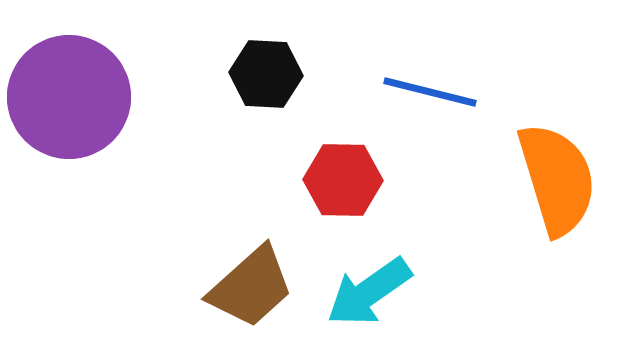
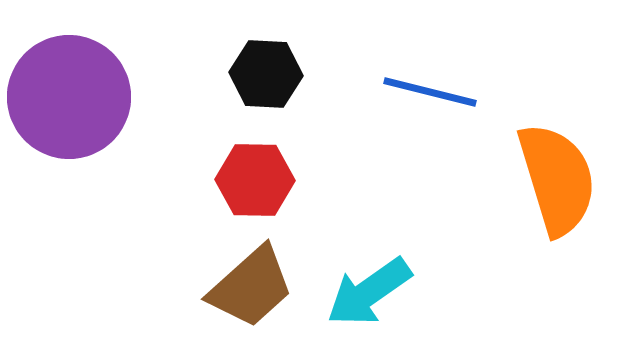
red hexagon: moved 88 px left
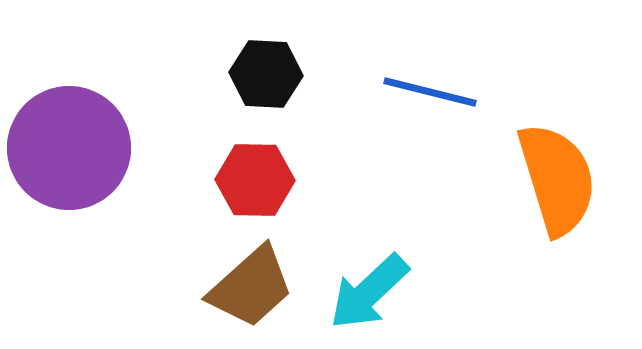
purple circle: moved 51 px down
cyan arrow: rotated 8 degrees counterclockwise
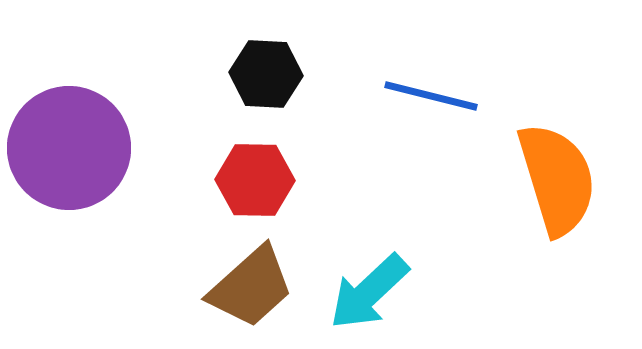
blue line: moved 1 px right, 4 px down
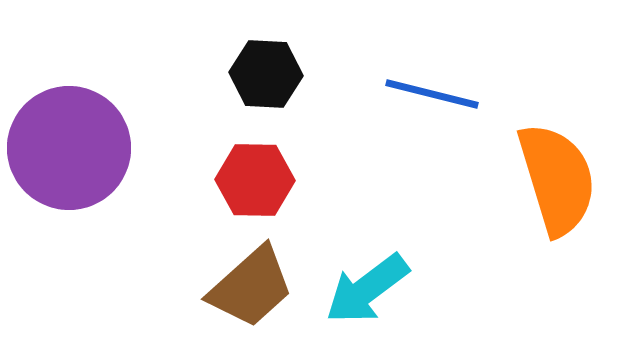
blue line: moved 1 px right, 2 px up
cyan arrow: moved 2 px left, 3 px up; rotated 6 degrees clockwise
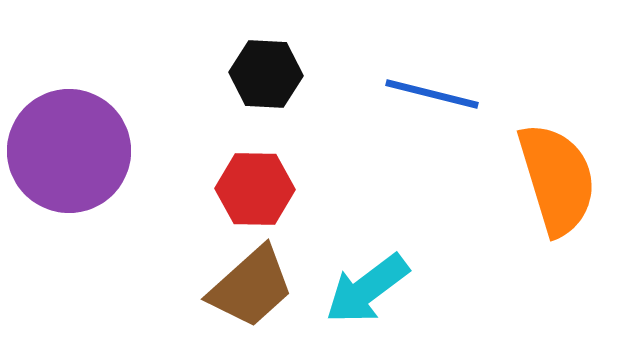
purple circle: moved 3 px down
red hexagon: moved 9 px down
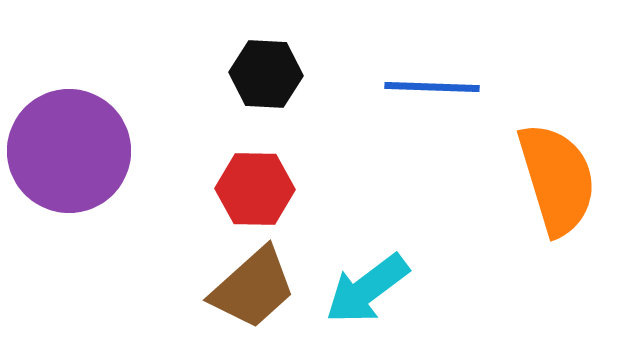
blue line: moved 7 px up; rotated 12 degrees counterclockwise
brown trapezoid: moved 2 px right, 1 px down
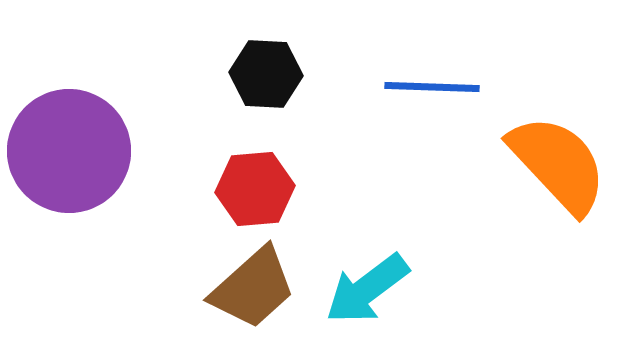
orange semicircle: moved 1 px right, 15 px up; rotated 26 degrees counterclockwise
red hexagon: rotated 6 degrees counterclockwise
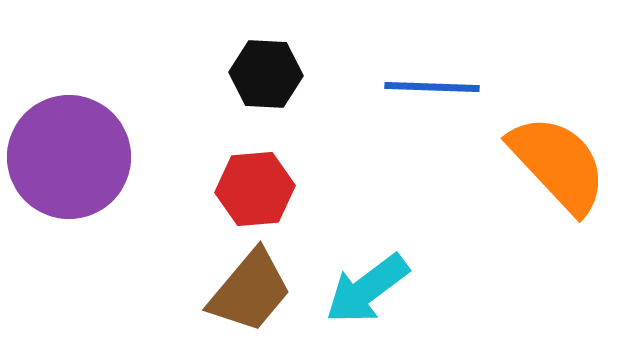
purple circle: moved 6 px down
brown trapezoid: moved 3 px left, 3 px down; rotated 8 degrees counterclockwise
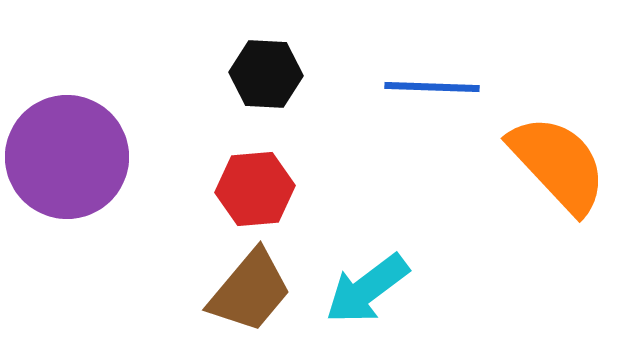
purple circle: moved 2 px left
